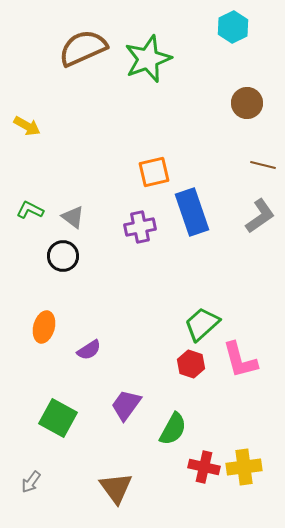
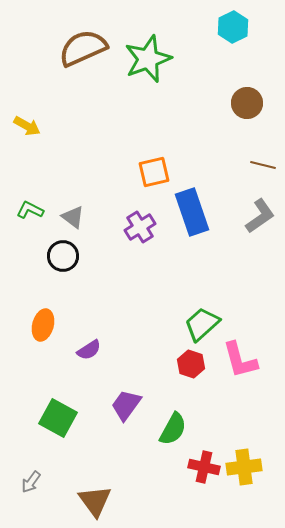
purple cross: rotated 20 degrees counterclockwise
orange ellipse: moved 1 px left, 2 px up
brown triangle: moved 21 px left, 13 px down
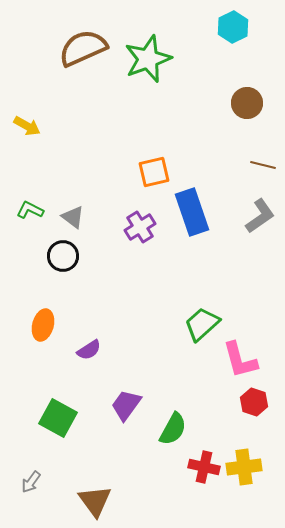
red hexagon: moved 63 px right, 38 px down
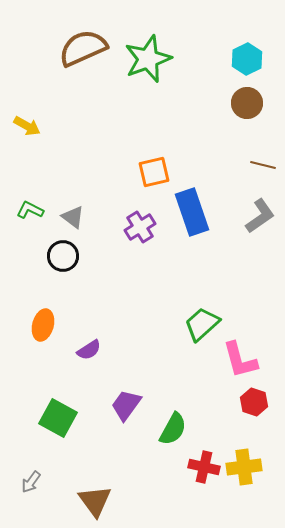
cyan hexagon: moved 14 px right, 32 px down
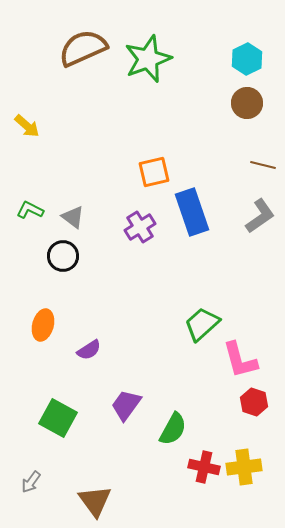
yellow arrow: rotated 12 degrees clockwise
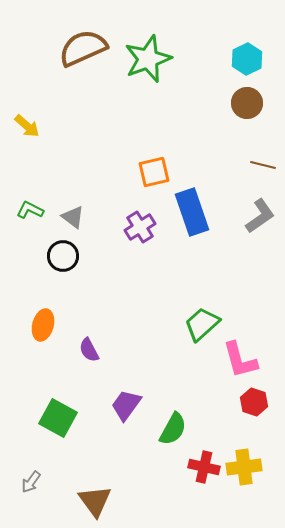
purple semicircle: rotated 95 degrees clockwise
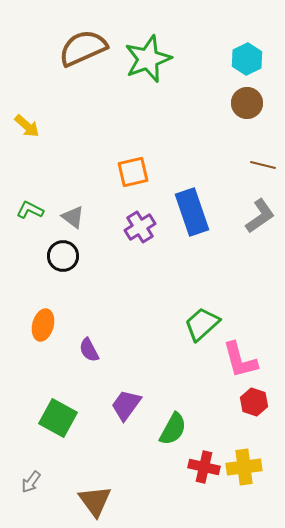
orange square: moved 21 px left
